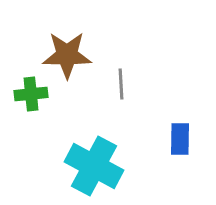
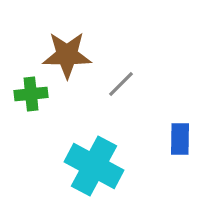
gray line: rotated 48 degrees clockwise
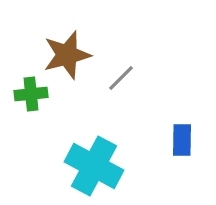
brown star: rotated 15 degrees counterclockwise
gray line: moved 6 px up
blue rectangle: moved 2 px right, 1 px down
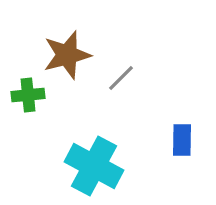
green cross: moved 3 px left, 1 px down
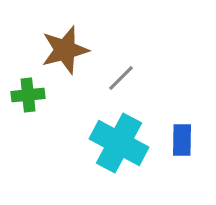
brown star: moved 2 px left, 5 px up
cyan cross: moved 25 px right, 23 px up
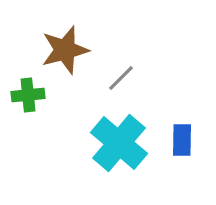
cyan cross: rotated 12 degrees clockwise
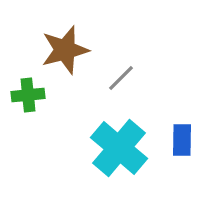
cyan cross: moved 5 px down
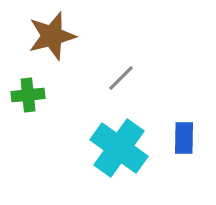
brown star: moved 13 px left, 14 px up
blue rectangle: moved 2 px right, 2 px up
cyan cross: rotated 4 degrees counterclockwise
